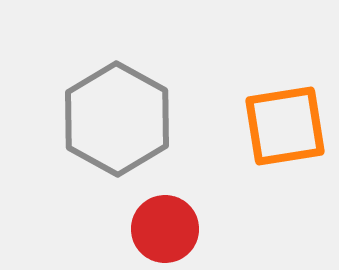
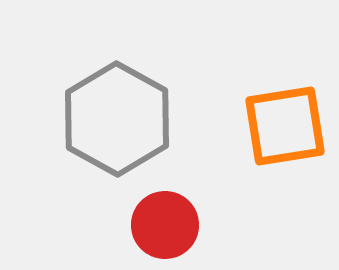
red circle: moved 4 px up
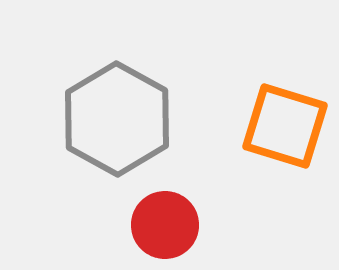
orange square: rotated 26 degrees clockwise
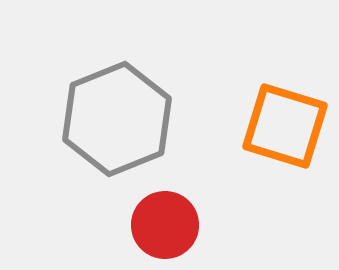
gray hexagon: rotated 9 degrees clockwise
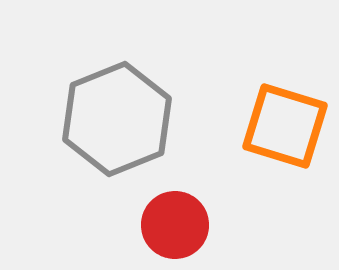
red circle: moved 10 px right
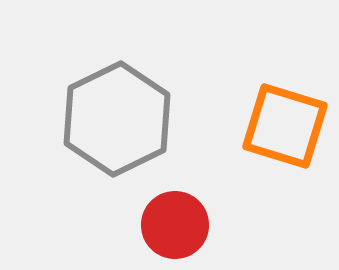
gray hexagon: rotated 4 degrees counterclockwise
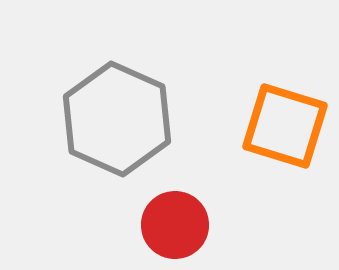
gray hexagon: rotated 10 degrees counterclockwise
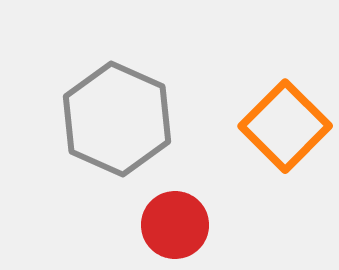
orange square: rotated 28 degrees clockwise
